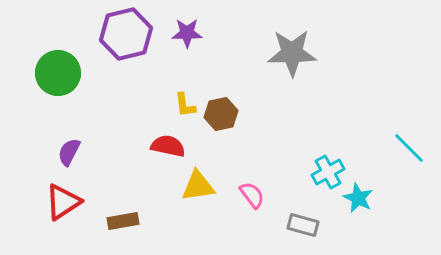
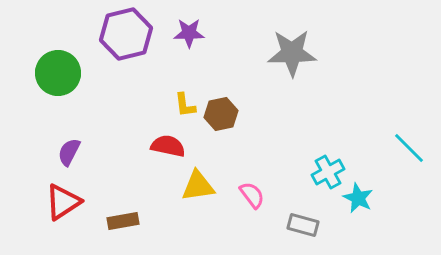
purple star: moved 2 px right
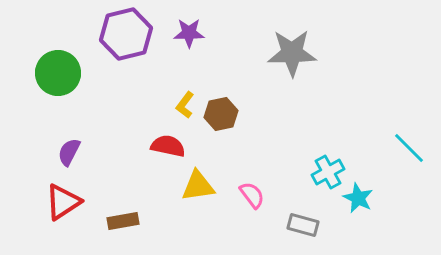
yellow L-shape: rotated 44 degrees clockwise
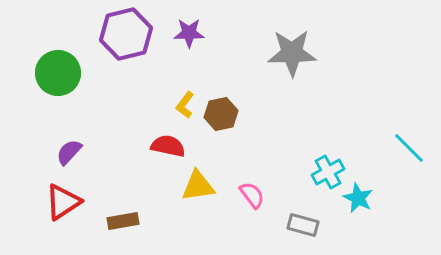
purple semicircle: rotated 16 degrees clockwise
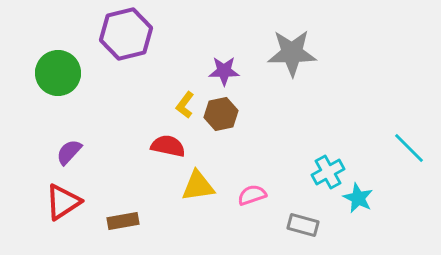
purple star: moved 35 px right, 38 px down
pink semicircle: rotated 72 degrees counterclockwise
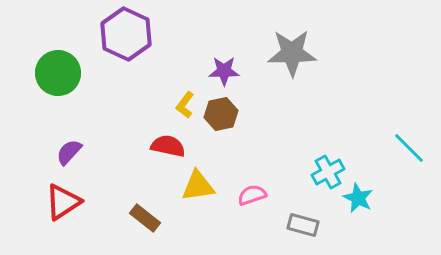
purple hexagon: rotated 21 degrees counterclockwise
brown rectangle: moved 22 px right, 3 px up; rotated 48 degrees clockwise
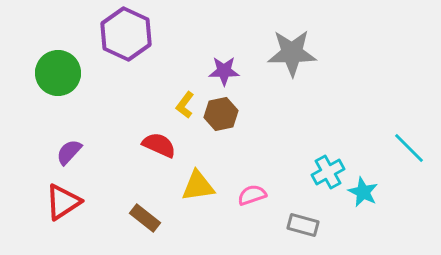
red semicircle: moved 9 px left, 1 px up; rotated 12 degrees clockwise
cyan star: moved 5 px right, 6 px up
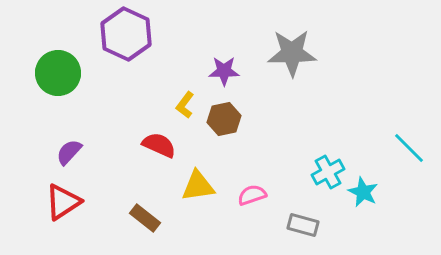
brown hexagon: moved 3 px right, 5 px down
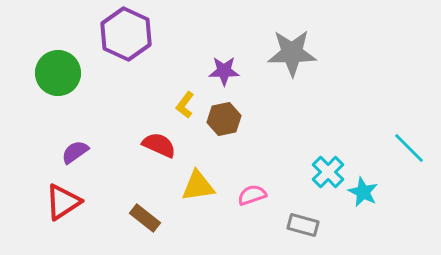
purple semicircle: moved 6 px right; rotated 12 degrees clockwise
cyan cross: rotated 16 degrees counterclockwise
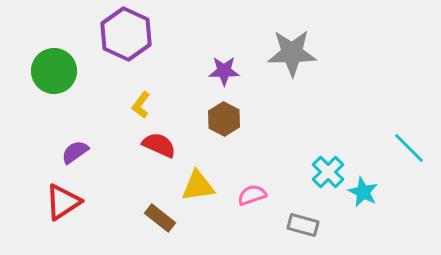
green circle: moved 4 px left, 2 px up
yellow L-shape: moved 44 px left
brown hexagon: rotated 20 degrees counterclockwise
brown rectangle: moved 15 px right
